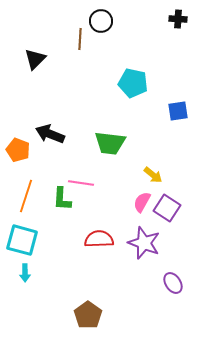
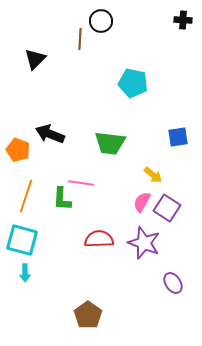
black cross: moved 5 px right, 1 px down
blue square: moved 26 px down
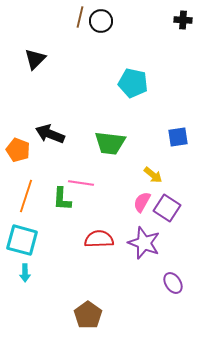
brown line: moved 22 px up; rotated 10 degrees clockwise
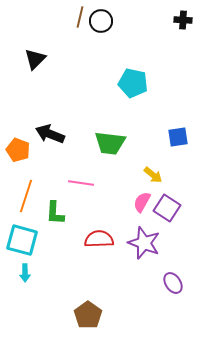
green L-shape: moved 7 px left, 14 px down
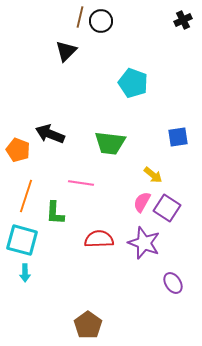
black cross: rotated 30 degrees counterclockwise
black triangle: moved 31 px right, 8 px up
cyan pentagon: rotated 8 degrees clockwise
brown pentagon: moved 10 px down
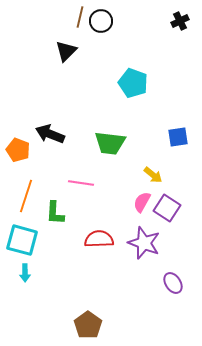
black cross: moved 3 px left, 1 px down
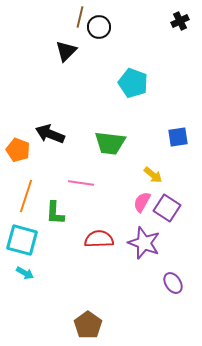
black circle: moved 2 px left, 6 px down
cyan arrow: rotated 60 degrees counterclockwise
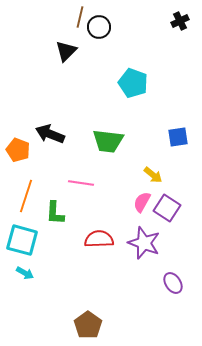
green trapezoid: moved 2 px left, 2 px up
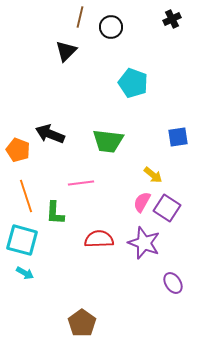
black cross: moved 8 px left, 2 px up
black circle: moved 12 px right
pink line: rotated 15 degrees counterclockwise
orange line: rotated 36 degrees counterclockwise
brown pentagon: moved 6 px left, 2 px up
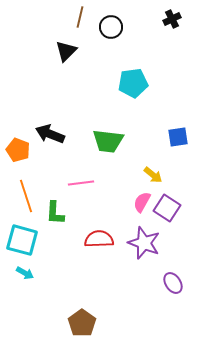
cyan pentagon: rotated 28 degrees counterclockwise
